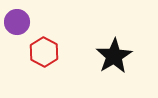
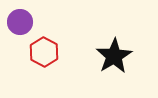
purple circle: moved 3 px right
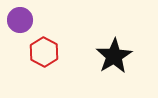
purple circle: moved 2 px up
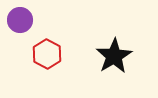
red hexagon: moved 3 px right, 2 px down
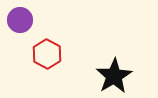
black star: moved 20 px down
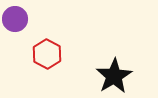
purple circle: moved 5 px left, 1 px up
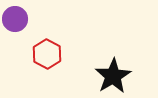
black star: moved 1 px left
